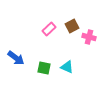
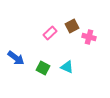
pink rectangle: moved 1 px right, 4 px down
green square: moved 1 px left; rotated 16 degrees clockwise
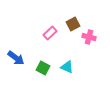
brown square: moved 1 px right, 2 px up
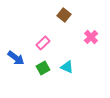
brown square: moved 9 px left, 9 px up; rotated 24 degrees counterclockwise
pink rectangle: moved 7 px left, 10 px down
pink cross: moved 2 px right; rotated 32 degrees clockwise
green square: rotated 32 degrees clockwise
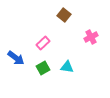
pink cross: rotated 16 degrees clockwise
cyan triangle: rotated 16 degrees counterclockwise
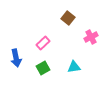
brown square: moved 4 px right, 3 px down
blue arrow: rotated 42 degrees clockwise
cyan triangle: moved 7 px right; rotated 16 degrees counterclockwise
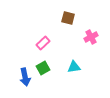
brown square: rotated 24 degrees counterclockwise
blue arrow: moved 9 px right, 19 px down
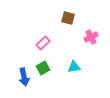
blue arrow: moved 1 px left
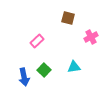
pink rectangle: moved 6 px left, 2 px up
green square: moved 1 px right, 2 px down; rotated 16 degrees counterclockwise
